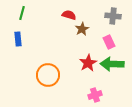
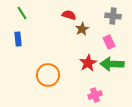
green line: rotated 48 degrees counterclockwise
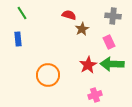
red star: moved 2 px down
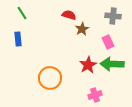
pink rectangle: moved 1 px left
orange circle: moved 2 px right, 3 px down
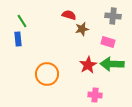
green line: moved 8 px down
brown star: rotated 16 degrees clockwise
pink rectangle: rotated 48 degrees counterclockwise
orange circle: moved 3 px left, 4 px up
pink cross: rotated 24 degrees clockwise
